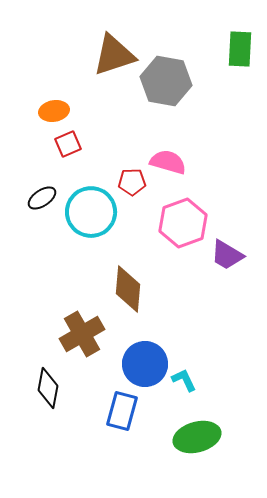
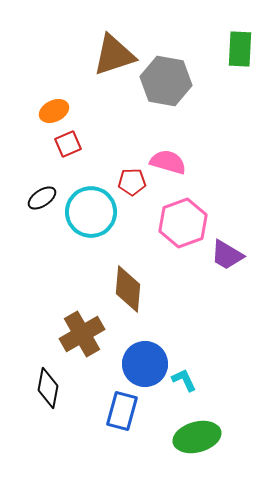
orange ellipse: rotated 16 degrees counterclockwise
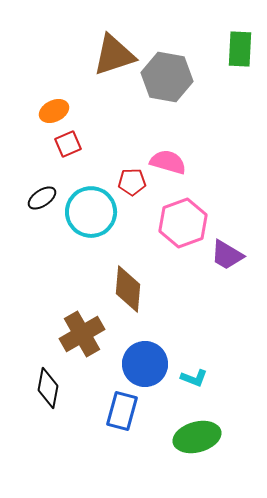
gray hexagon: moved 1 px right, 4 px up
cyan L-shape: moved 10 px right, 2 px up; rotated 136 degrees clockwise
